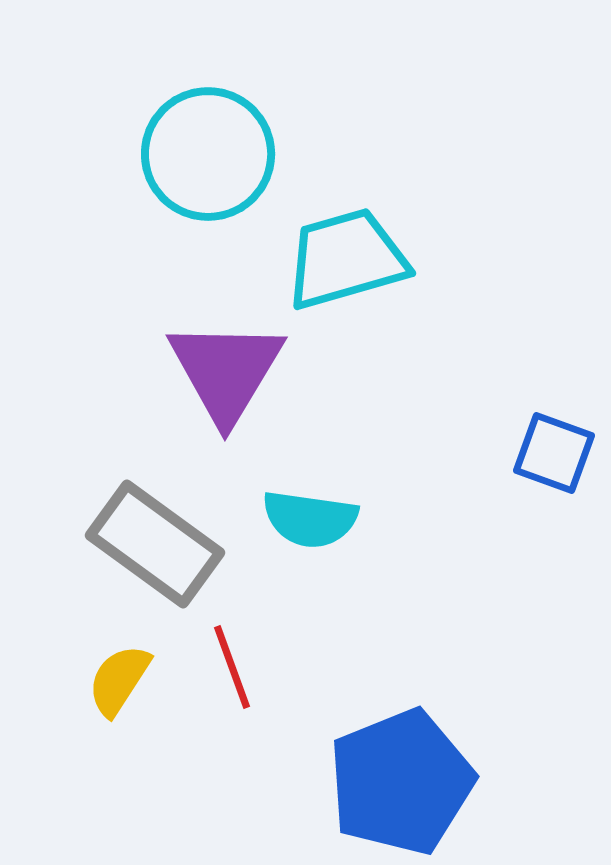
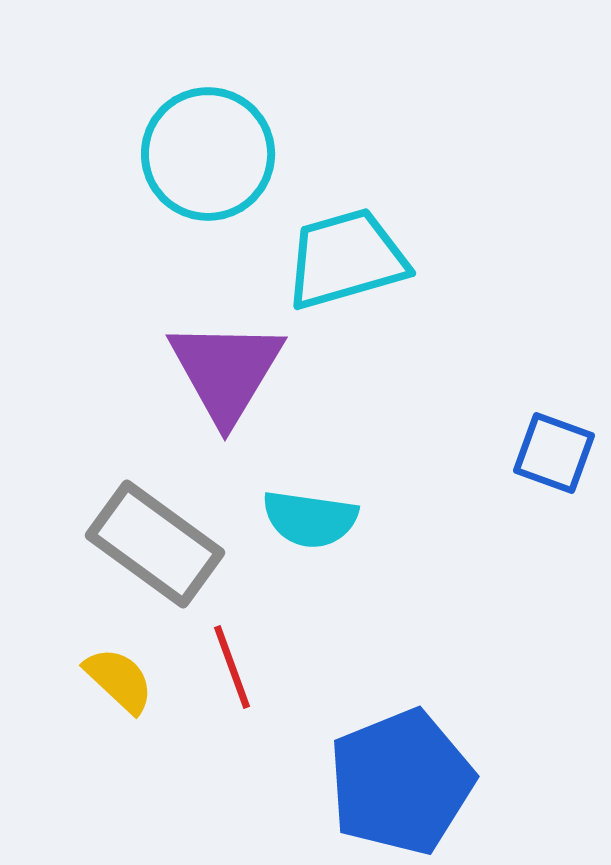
yellow semicircle: rotated 100 degrees clockwise
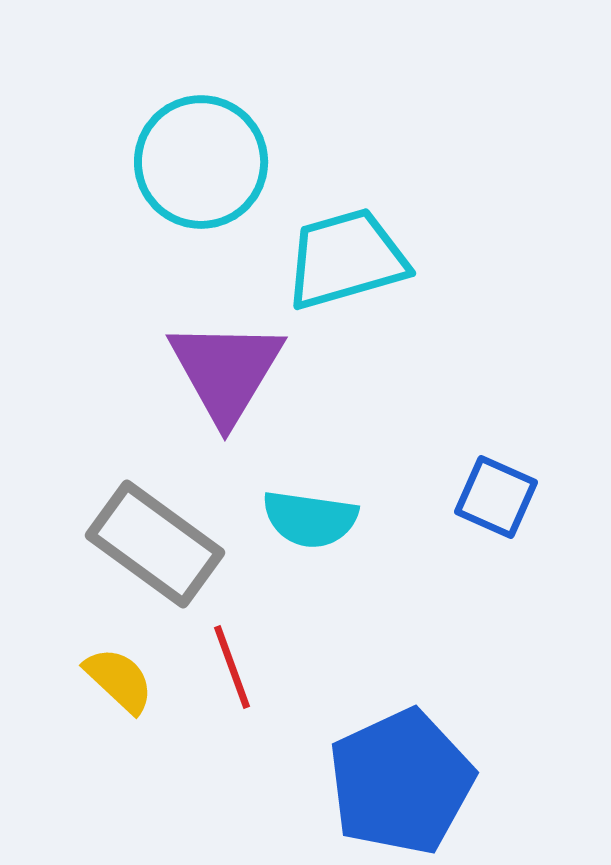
cyan circle: moved 7 px left, 8 px down
blue square: moved 58 px left, 44 px down; rotated 4 degrees clockwise
blue pentagon: rotated 3 degrees counterclockwise
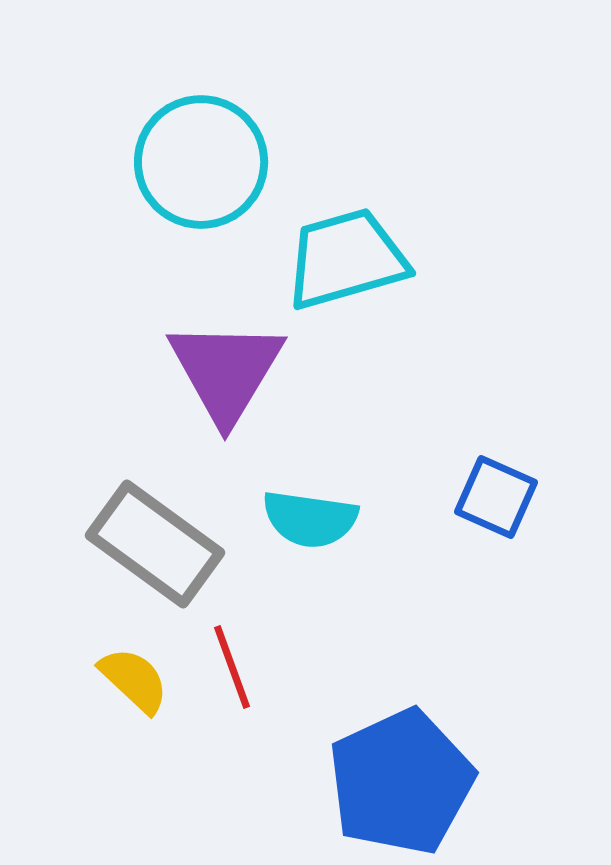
yellow semicircle: moved 15 px right
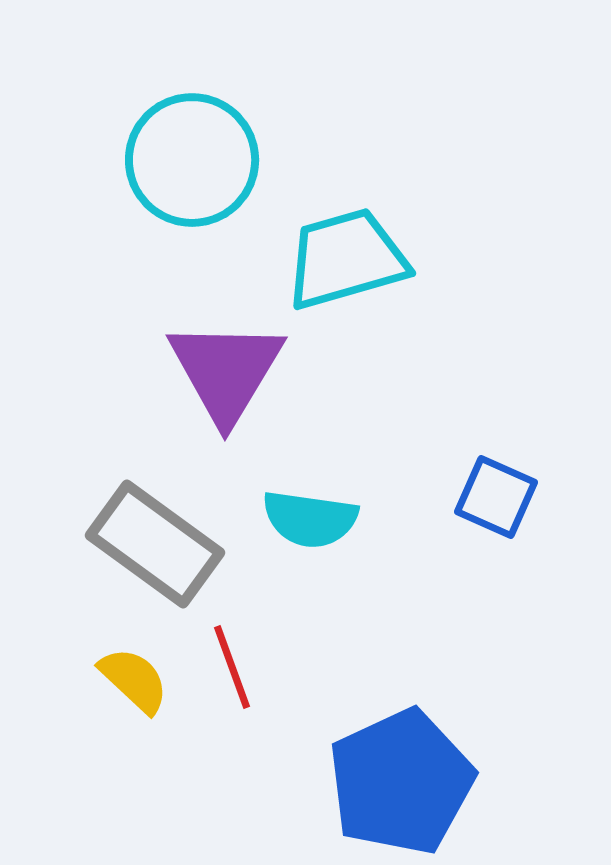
cyan circle: moved 9 px left, 2 px up
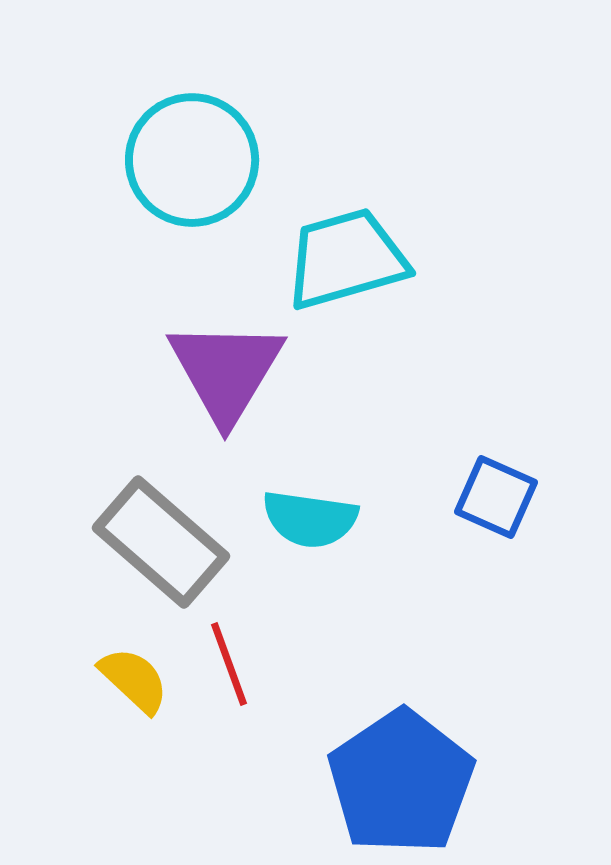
gray rectangle: moved 6 px right, 2 px up; rotated 5 degrees clockwise
red line: moved 3 px left, 3 px up
blue pentagon: rotated 9 degrees counterclockwise
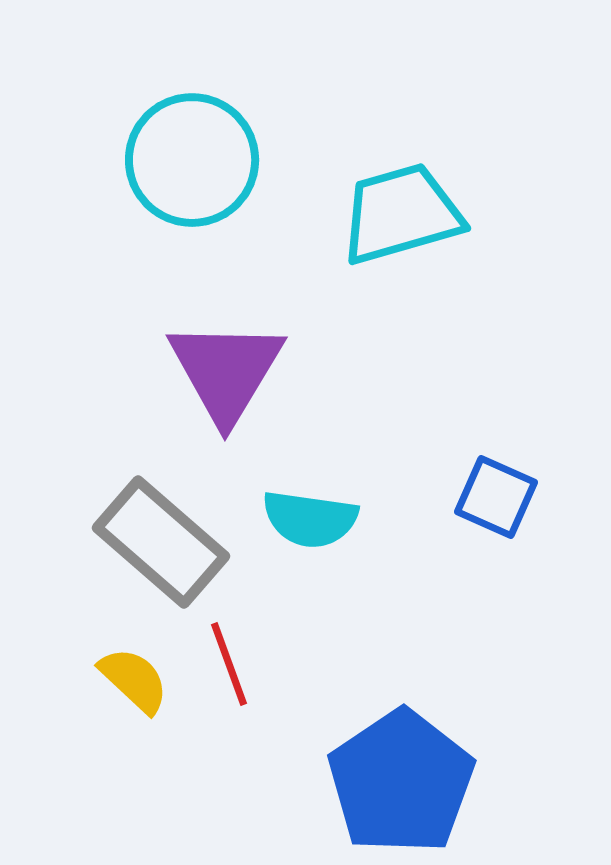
cyan trapezoid: moved 55 px right, 45 px up
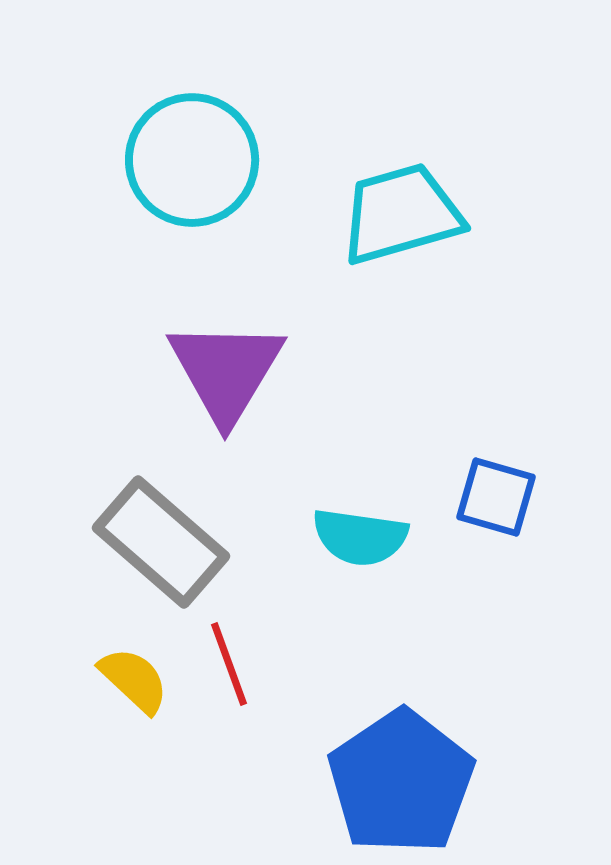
blue square: rotated 8 degrees counterclockwise
cyan semicircle: moved 50 px right, 18 px down
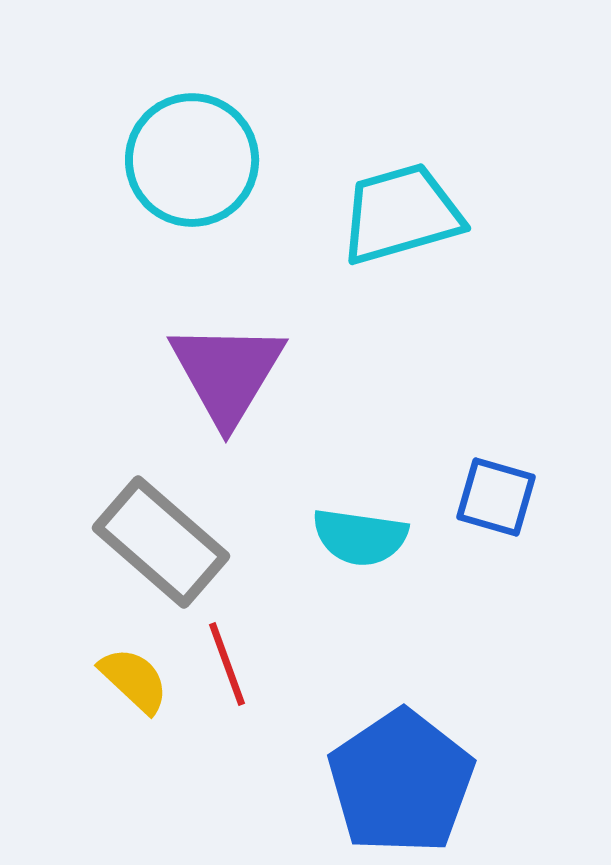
purple triangle: moved 1 px right, 2 px down
red line: moved 2 px left
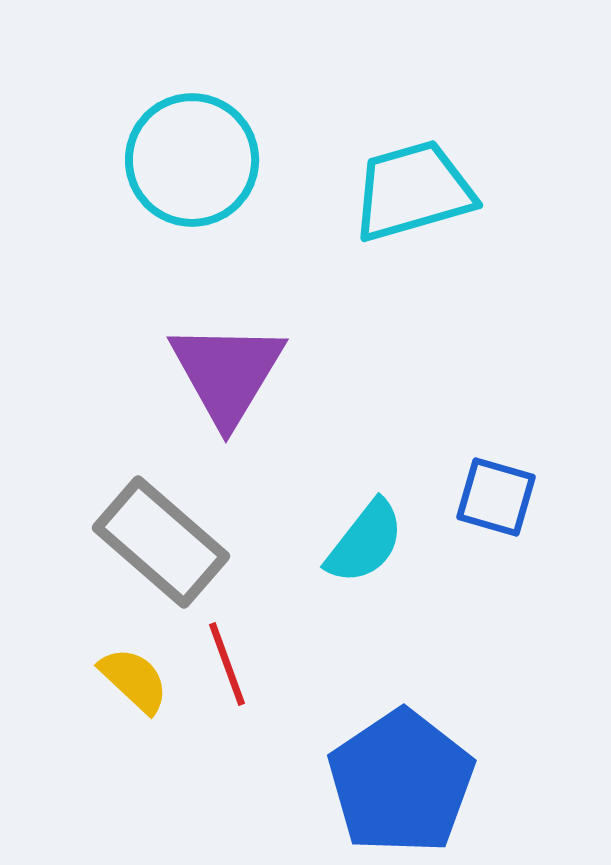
cyan trapezoid: moved 12 px right, 23 px up
cyan semicircle: moved 5 px right, 5 px down; rotated 60 degrees counterclockwise
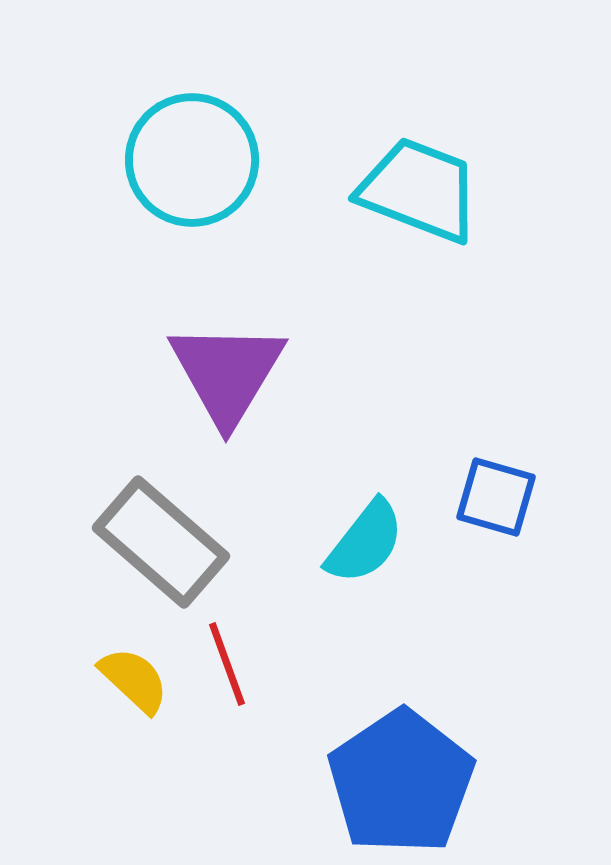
cyan trapezoid: moved 6 px right, 1 px up; rotated 37 degrees clockwise
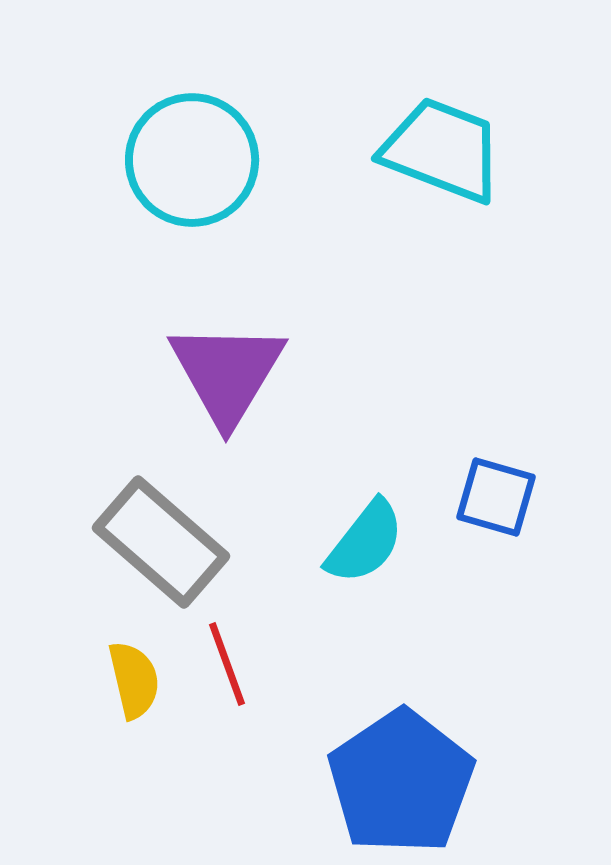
cyan trapezoid: moved 23 px right, 40 px up
yellow semicircle: rotated 34 degrees clockwise
